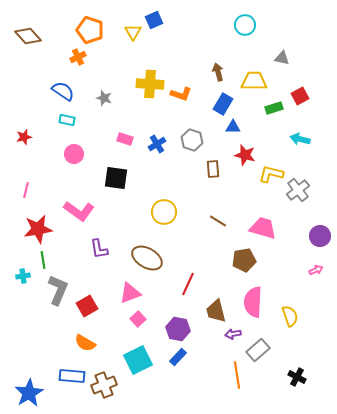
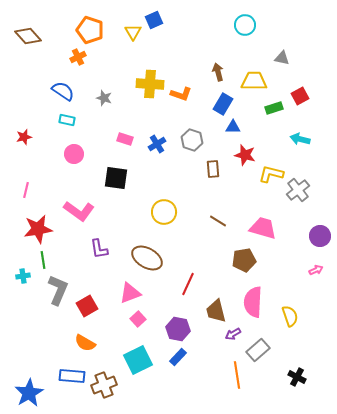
purple arrow at (233, 334): rotated 21 degrees counterclockwise
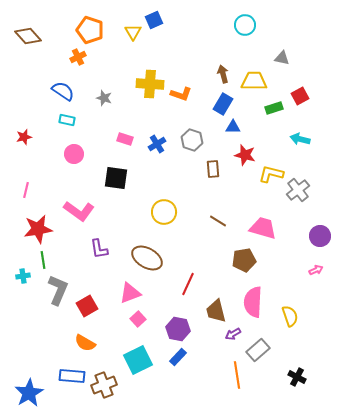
brown arrow at (218, 72): moved 5 px right, 2 px down
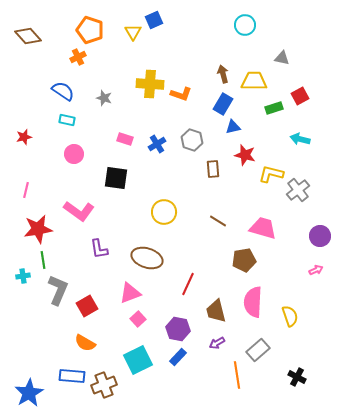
blue triangle at (233, 127): rotated 14 degrees counterclockwise
brown ellipse at (147, 258): rotated 12 degrees counterclockwise
purple arrow at (233, 334): moved 16 px left, 9 px down
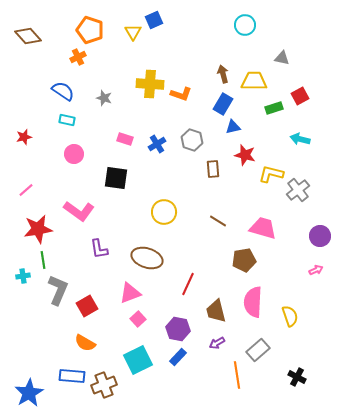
pink line at (26, 190): rotated 35 degrees clockwise
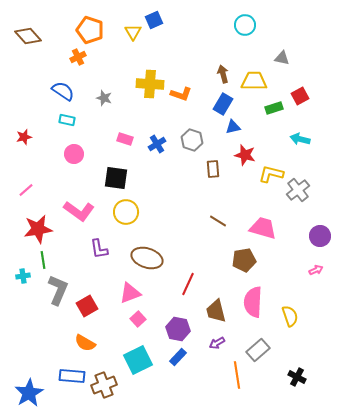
yellow circle at (164, 212): moved 38 px left
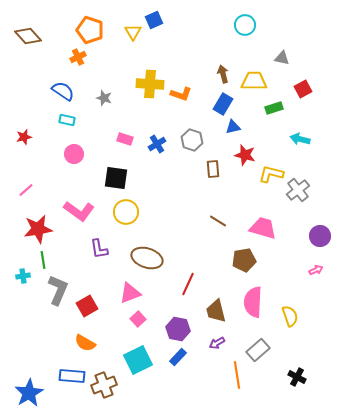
red square at (300, 96): moved 3 px right, 7 px up
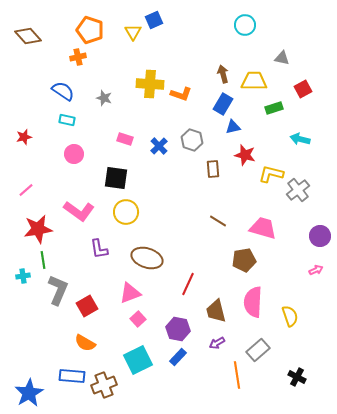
orange cross at (78, 57): rotated 14 degrees clockwise
blue cross at (157, 144): moved 2 px right, 2 px down; rotated 12 degrees counterclockwise
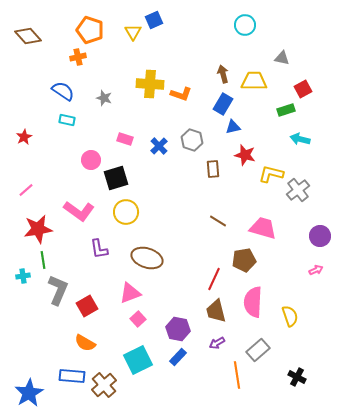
green rectangle at (274, 108): moved 12 px right, 2 px down
red star at (24, 137): rotated 14 degrees counterclockwise
pink circle at (74, 154): moved 17 px right, 6 px down
black square at (116, 178): rotated 25 degrees counterclockwise
red line at (188, 284): moved 26 px right, 5 px up
brown cross at (104, 385): rotated 20 degrees counterclockwise
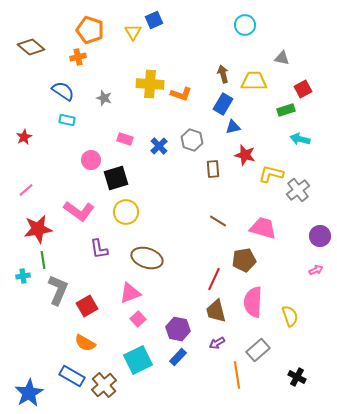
brown diamond at (28, 36): moved 3 px right, 11 px down; rotated 8 degrees counterclockwise
blue rectangle at (72, 376): rotated 25 degrees clockwise
